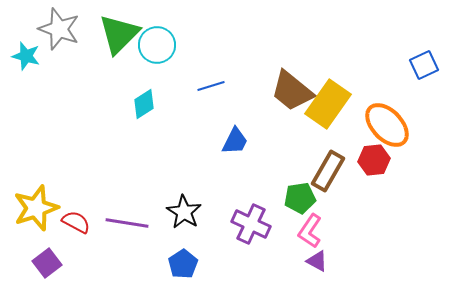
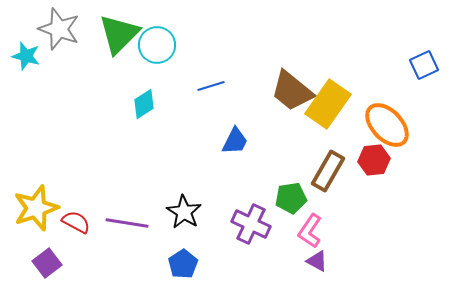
green pentagon: moved 9 px left
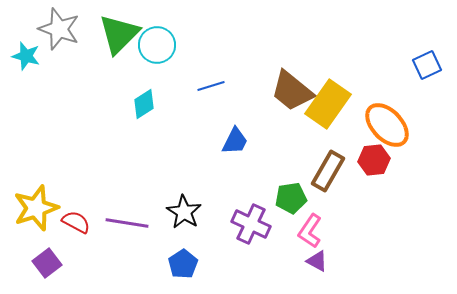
blue square: moved 3 px right
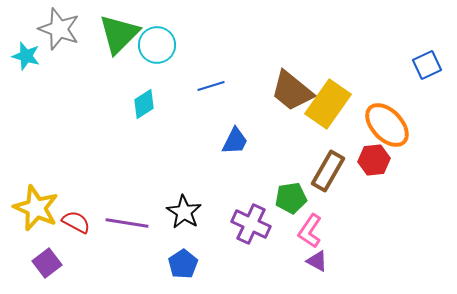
yellow star: rotated 30 degrees counterclockwise
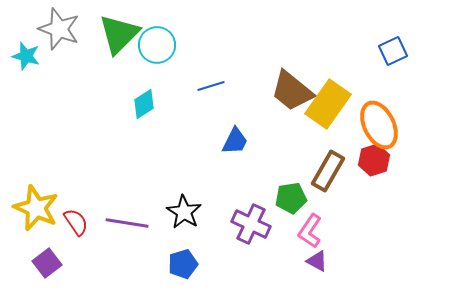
blue square: moved 34 px left, 14 px up
orange ellipse: moved 8 px left; rotated 18 degrees clockwise
red hexagon: rotated 12 degrees counterclockwise
red semicircle: rotated 28 degrees clockwise
blue pentagon: rotated 16 degrees clockwise
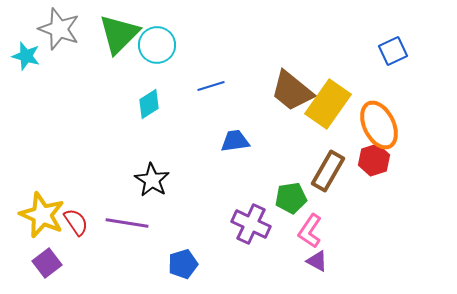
cyan diamond: moved 5 px right
blue trapezoid: rotated 124 degrees counterclockwise
yellow star: moved 6 px right, 7 px down
black star: moved 32 px left, 32 px up
